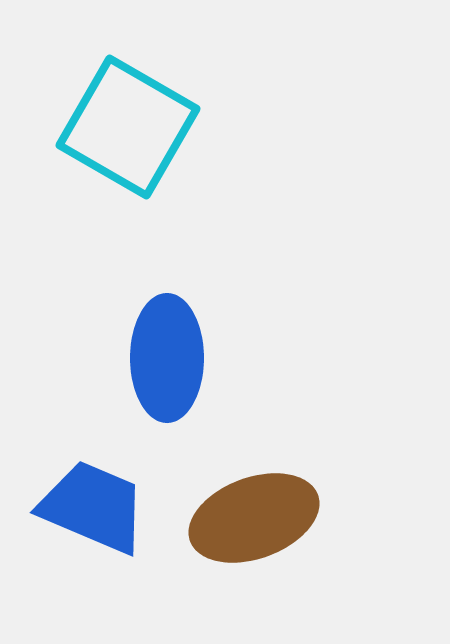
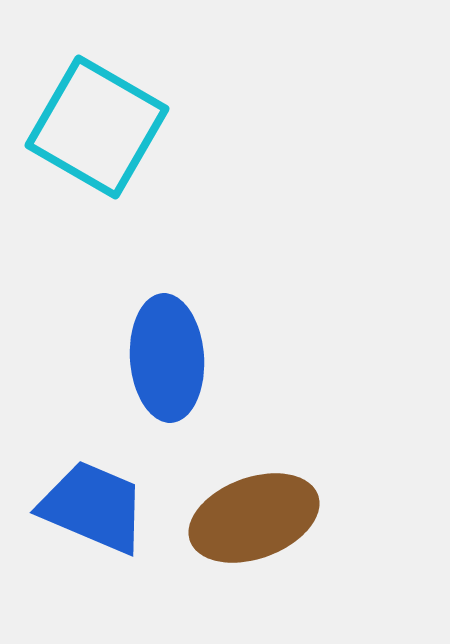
cyan square: moved 31 px left
blue ellipse: rotated 4 degrees counterclockwise
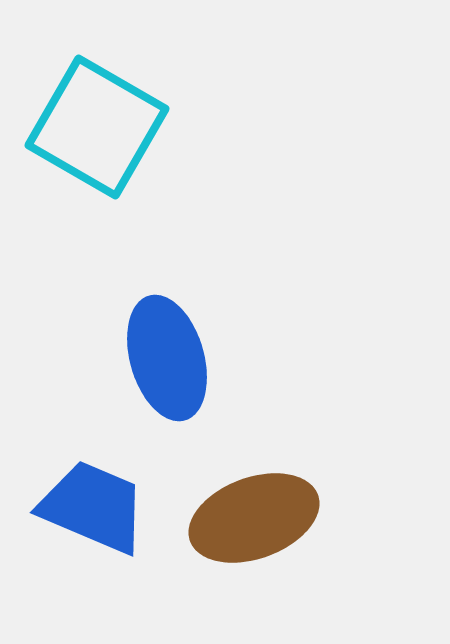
blue ellipse: rotated 12 degrees counterclockwise
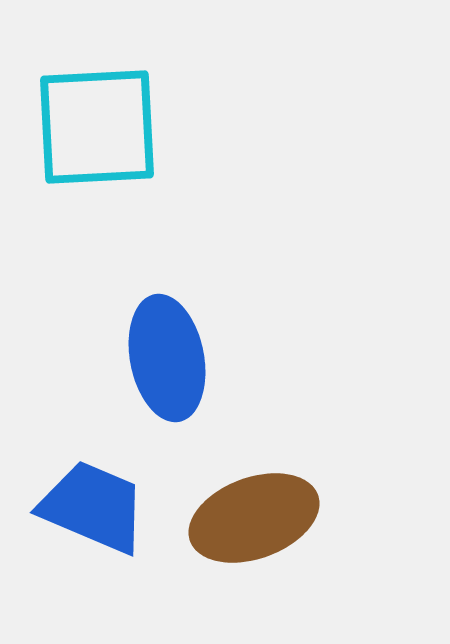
cyan square: rotated 33 degrees counterclockwise
blue ellipse: rotated 5 degrees clockwise
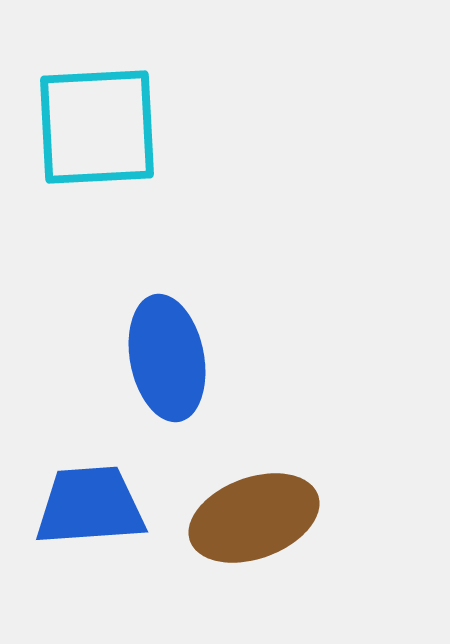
blue trapezoid: moved 3 px left, 1 px up; rotated 27 degrees counterclockwise
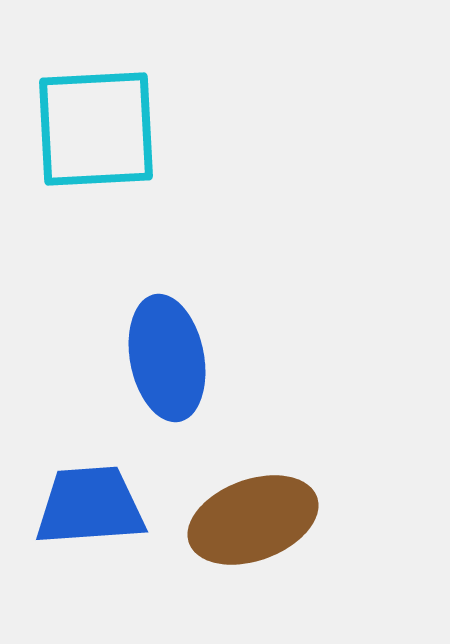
cyan square: moved 1 px left, 2 px down
brown ellipse: moved 1 px left, 2 px down
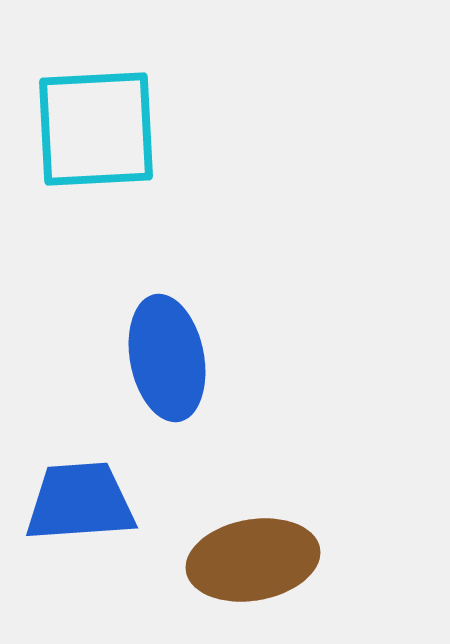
blue trapezoid: moved 10 px left, 4 px up
brown ellipse: moved 40 px down; rotated 10 degrees clockwise
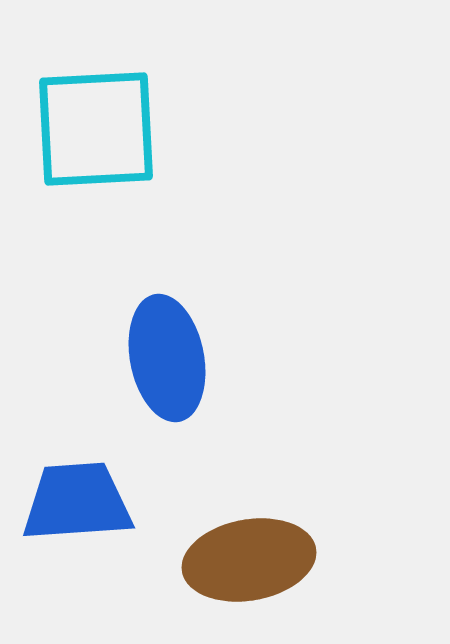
blue trapezoid: moved 3 px left
brown ellipse: moved 4 px left
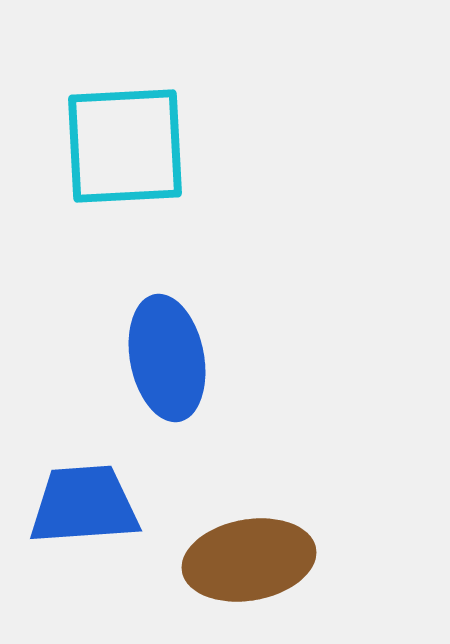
cyan square: moved 29 px right, 17 px down
blue trapezoid: moved 7 px right, 3 px down
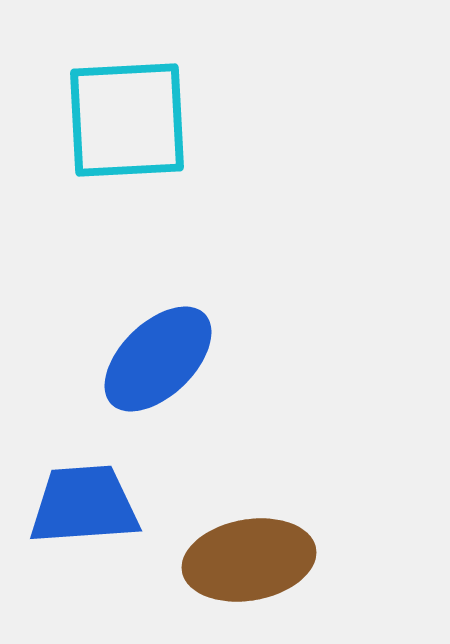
cyan square: moved 2 px right, 26 px up
blue ellipse: moved 9 px left, 1 px down; rotated 57 degrees clockwise
